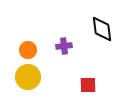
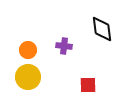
purple cross: rotated 14 degrees clockwise
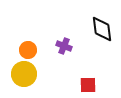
purple cross: rotated 14 degrees clockwise
yellow circle: moved 4 px left, 3 px up
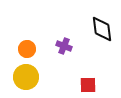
orange circle: moved 1 px left, 1 px up
yellow circle: moved 2 px right, 3 px down
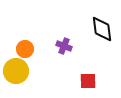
orange circle: moved 2 px left
yellow circle: moved 10 px left, 6 px up
red square: moved 4 px up
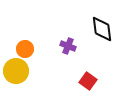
purple cross: moved 4 px right
red square: rotated 36 degrees clockwise
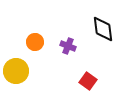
black diamond: moved 1 px right
orange circle: moved 10 px right, 7 px up
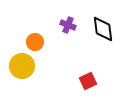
purple cross: moved 21 px up
yellow circle: moved 6 px right, 5 px up
red square: rotated 30 degrees clockwise
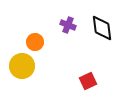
black diamond: moved 1 px left, 1 px up
